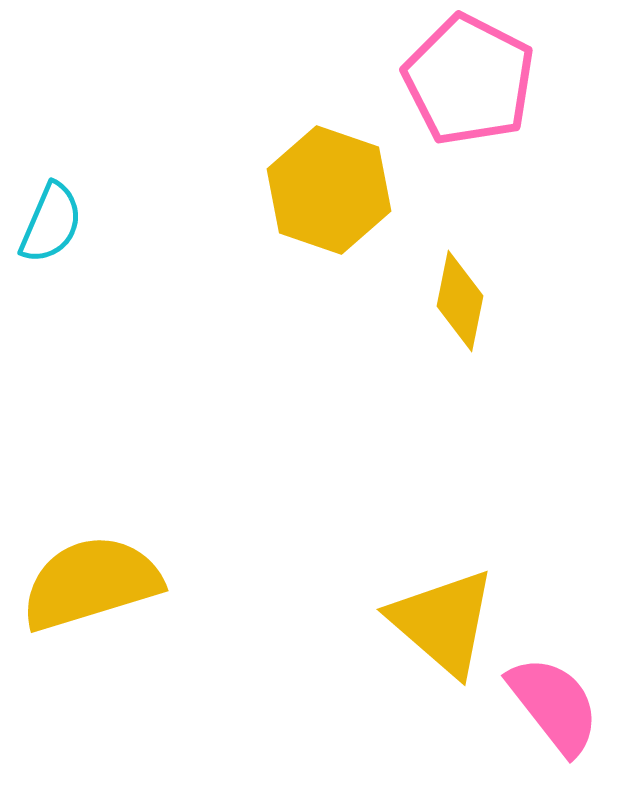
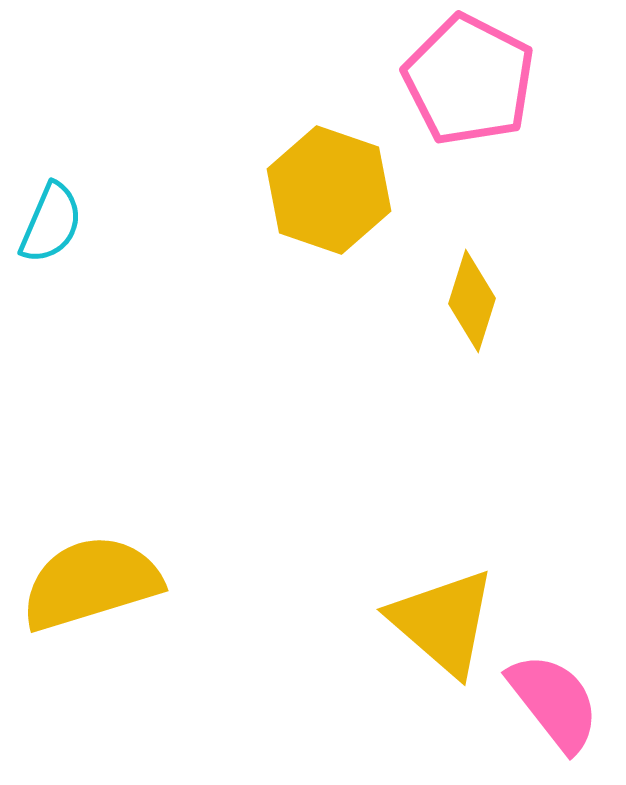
yellow diamond: moved 12 px right; rotated 6 degrees clockwise
pink semicircle: moved 3 px up
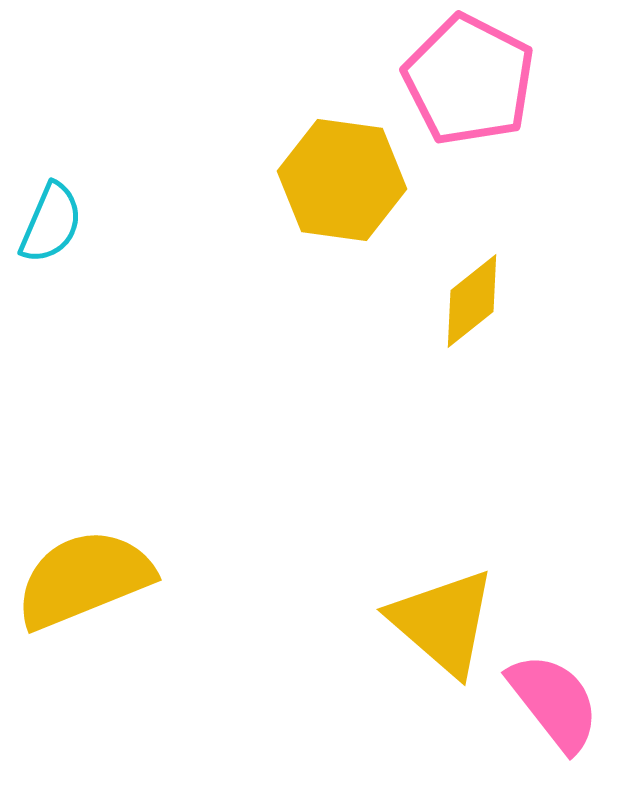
yellow hexagon: moved 13 px right, 10 px up; rotated 11 degrees counterclockwise
yellow diamond: rotated 34 degrees clockwise
yellow semicircle: moved 7 px left, 4 px up; rotated 5 degrees counterclockwise
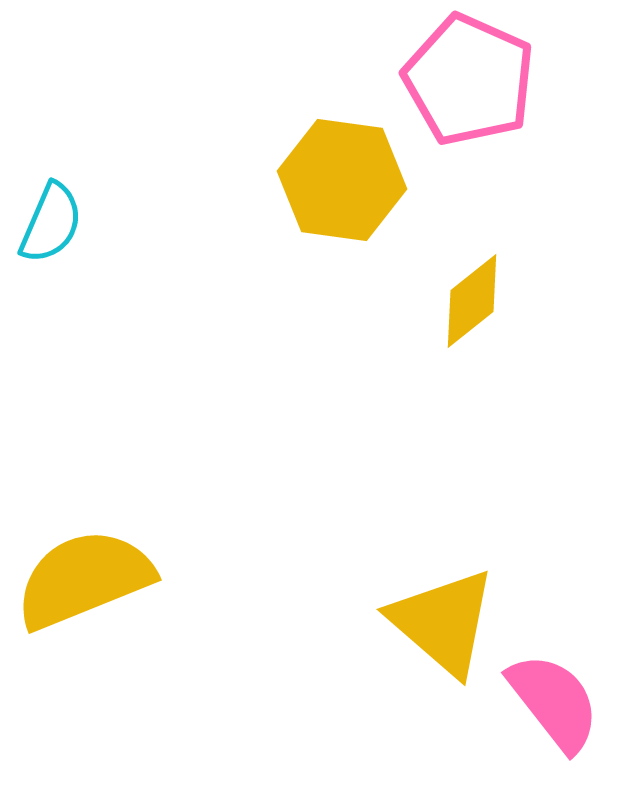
pink pentagon: rotated 3 degrees counterclockwise
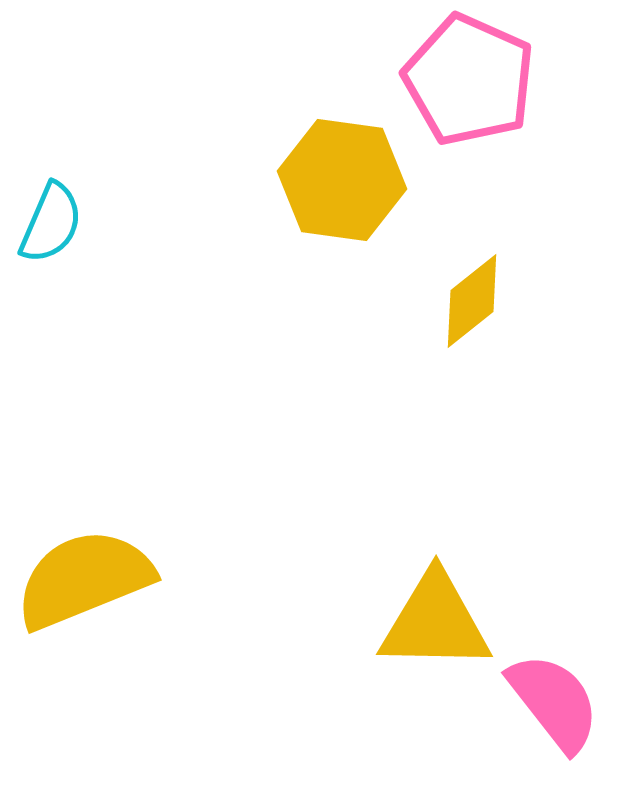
yellow triangle: moved 8 px left; rotated 40 degrees counterclockwise
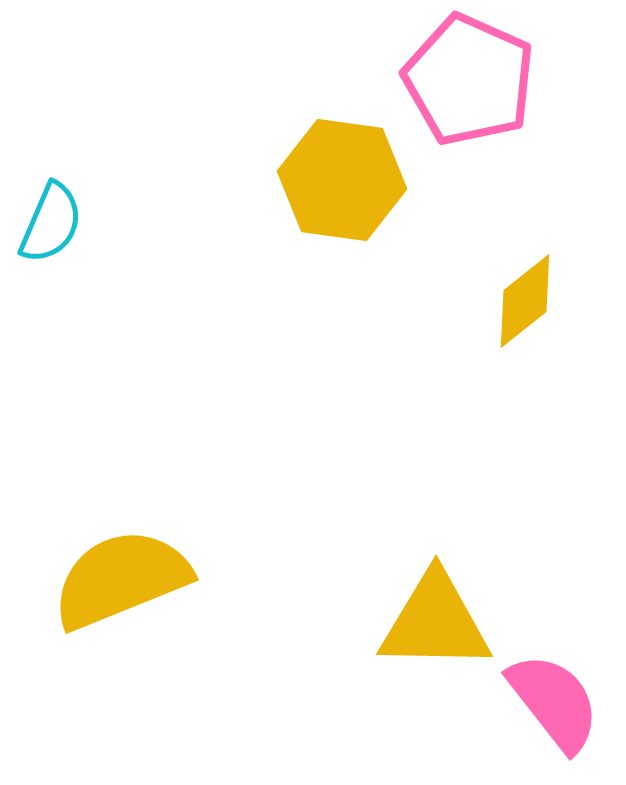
yellow diamond: moved 53 px right
yellow semicircle: moved 37 px right
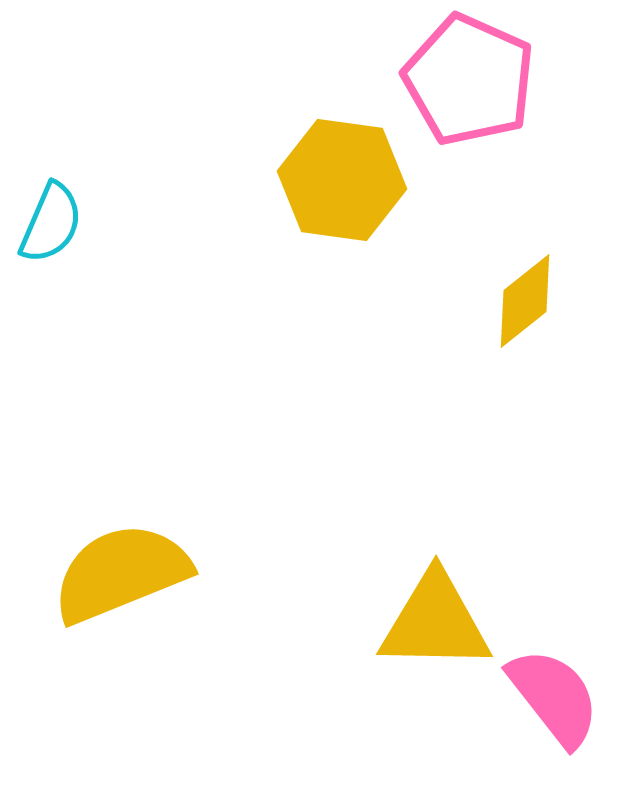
yellow semicircle: moved 6 px up
pink semicircle: moved 5 px up
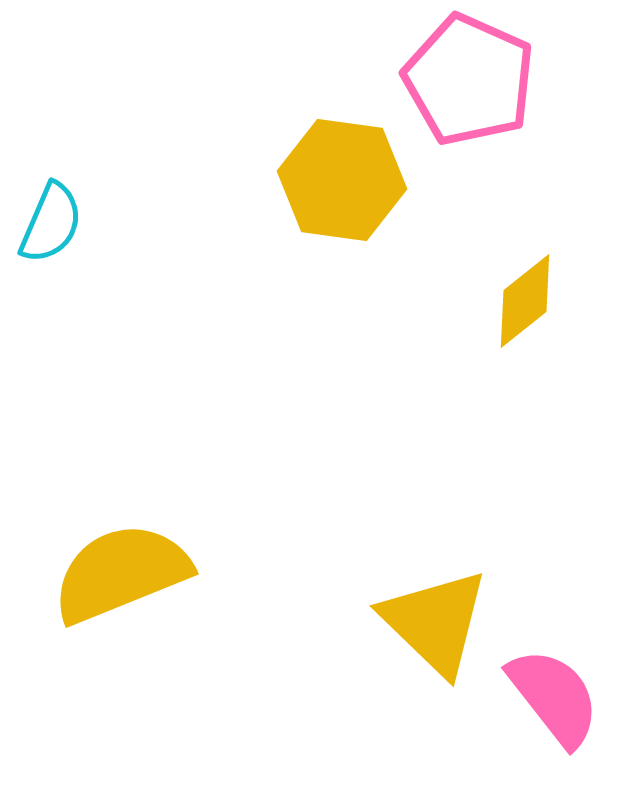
yellow triangle: rotated 43 degrees clockwise
